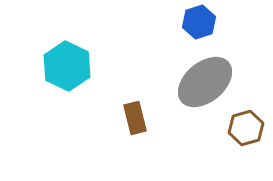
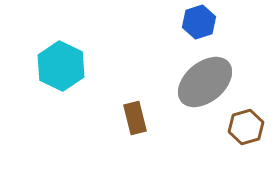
cyan hexagon: moved 6 px left
brown hexagon: moved 1 px up
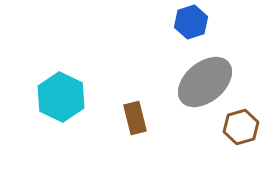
blue hexagon: moved 8 px left
cyan hexagon: moved 31 px down
brown hexagon: moved 5 px left
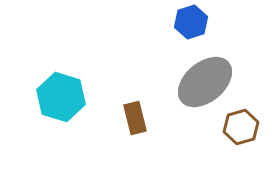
cyan hexagon: rotated 9 degrees counterclockwise
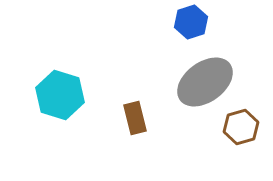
gray ellipse: rotated 4 degrees clockwise
cyan hexagon: moved 1 px left, 2 px up
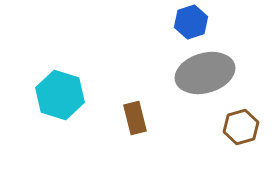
gray ellipse: moved 9 px up; rotated 20 degrees clockwise
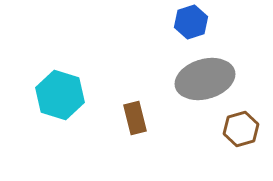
gray ellipse: moved 6 px down
brown hexagon: moved 2 px down
